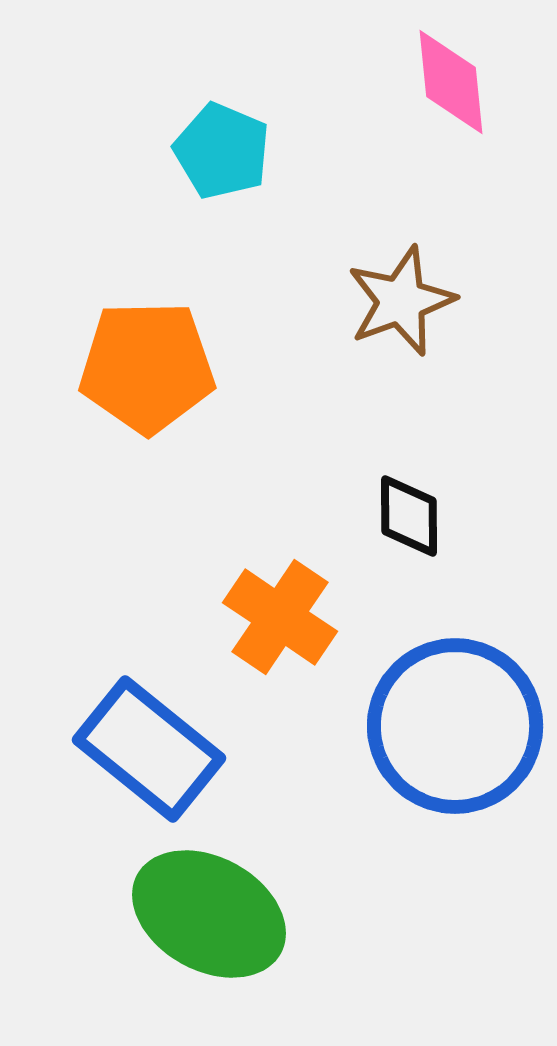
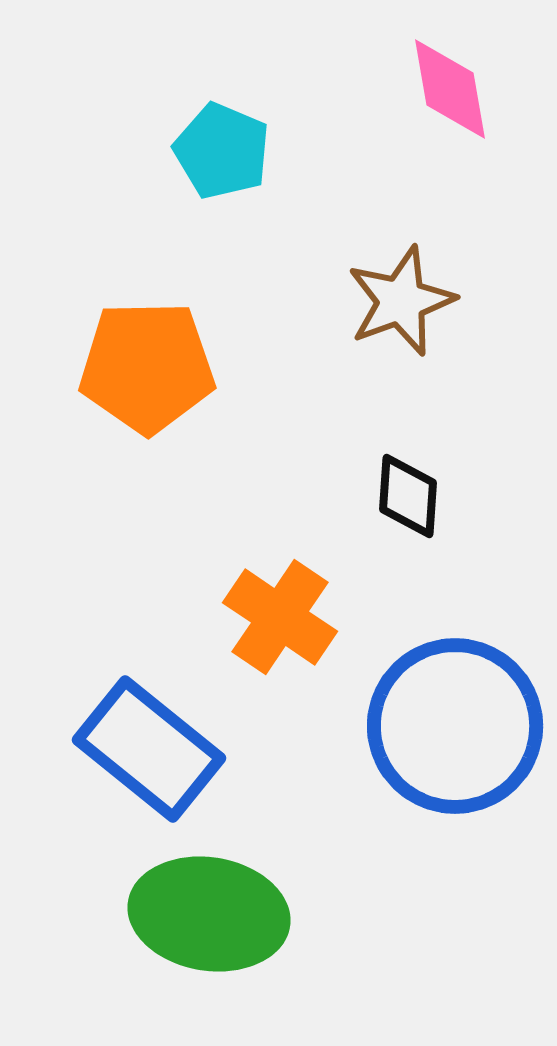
pink diamond: moved 1 px left, 7 px down; rotated 4 degrees counterclockwise
black diamond: moved 1 px left, 20 px up; rotated 4 degrees clockwise
green ellipse: rotated 20 degrees counterclockwise
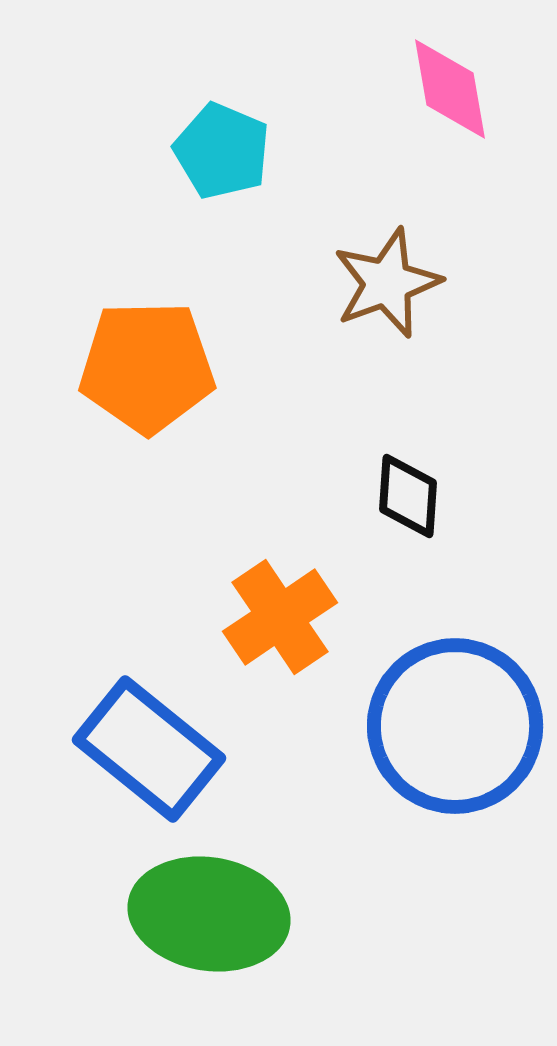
brown star: moved 14 px left, 18 px up
orange cross: rotated 22 degrees clockwise
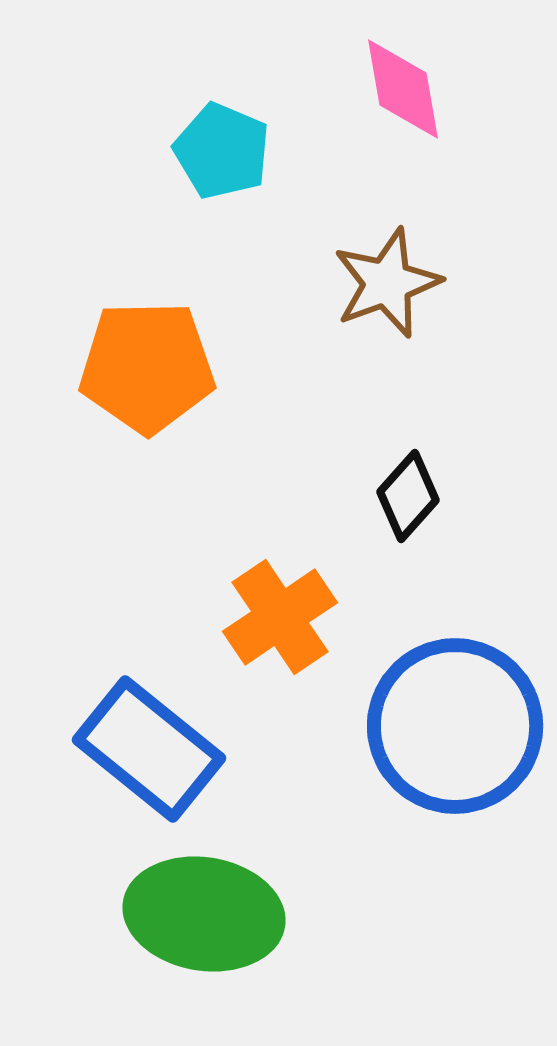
pink diamond: moved 47 px left
black diamond: rotated 38 degrees clockwise
green ellipse: moved 5 px left
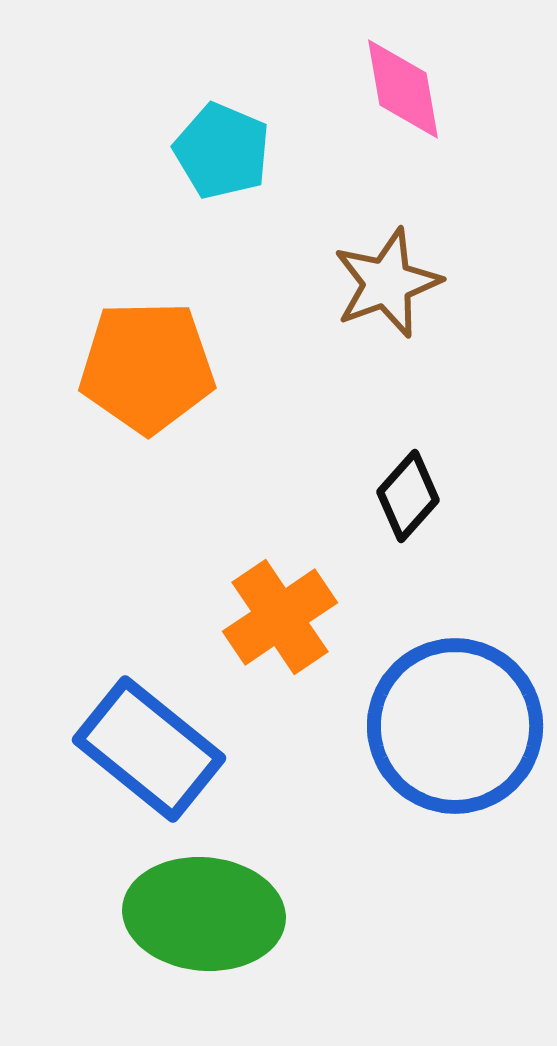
green ellipse: rotated 4 degrees counterclockwise
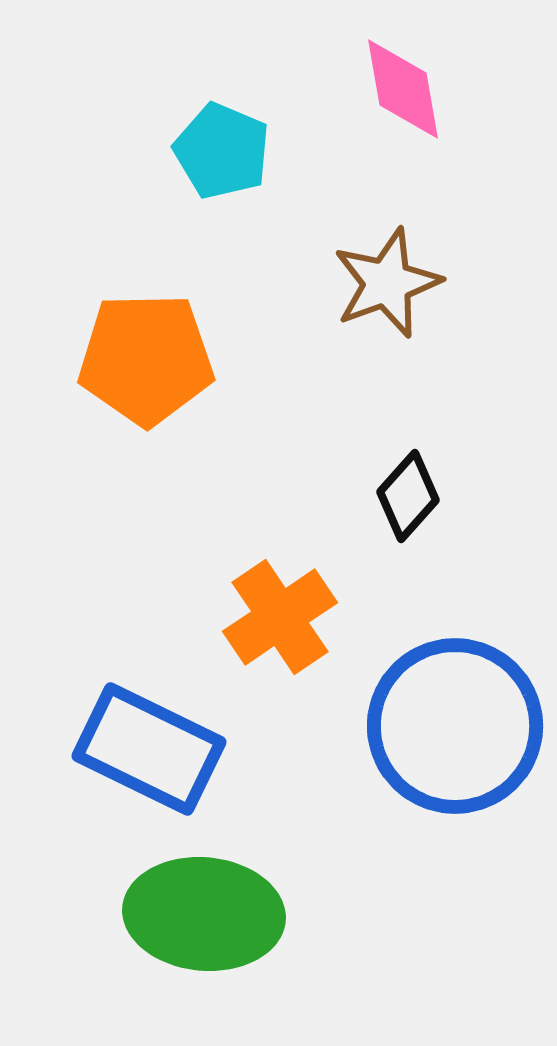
orange pentagon: moved 1 px left, 8 px up
blue rectangle: rotated 13 degrees counterclockwise
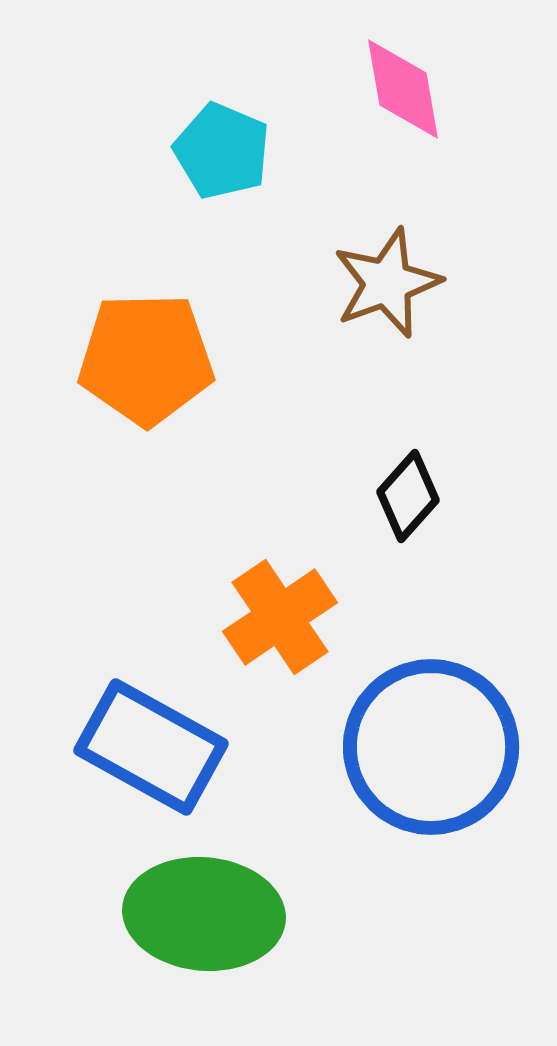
blue circle: moved 24 px left, 21 px down
blue rectangle: moved 2 px right, 2 px up; rotated 3 degrees clockwise
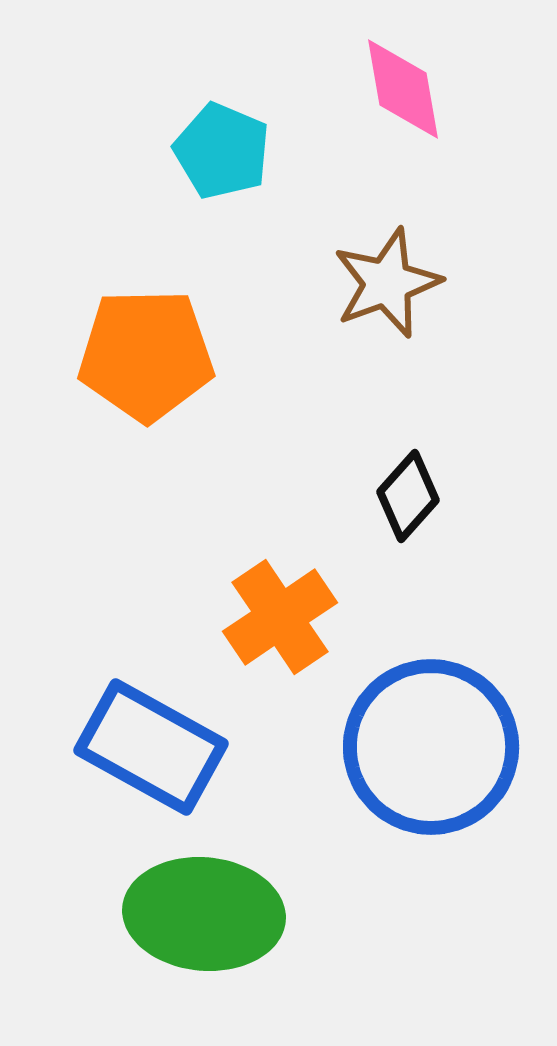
orange pentagon: moved 4 px up
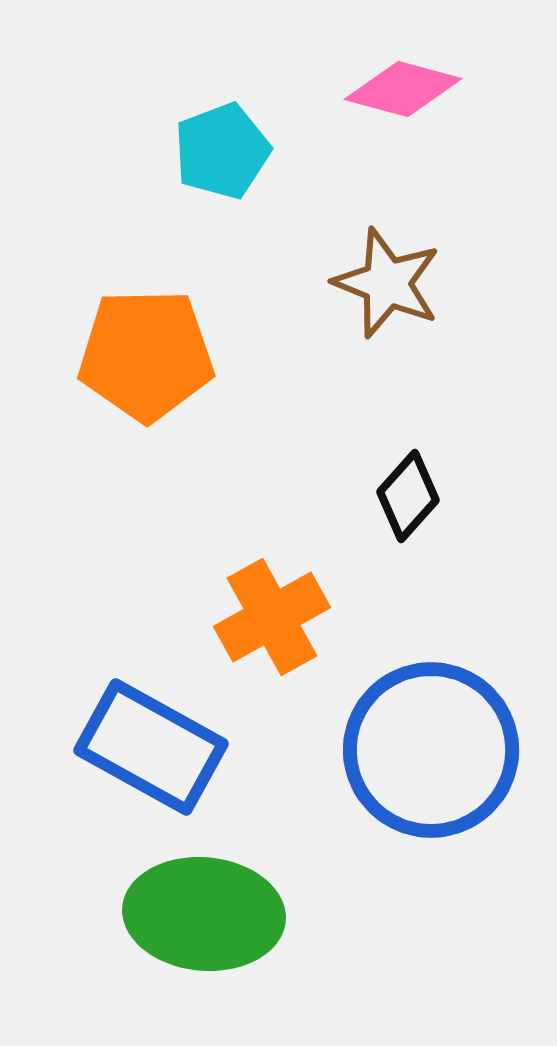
pink diamond: rotated 65 degrees counterclockwise
cyan pentagon: rotated 28 degrees clockwise
brown star: rotated 30 degrees counterclockwise
orange cross: moved 8 px left; rotated 5 degrees clockwise
blue circle: moved 3 px down
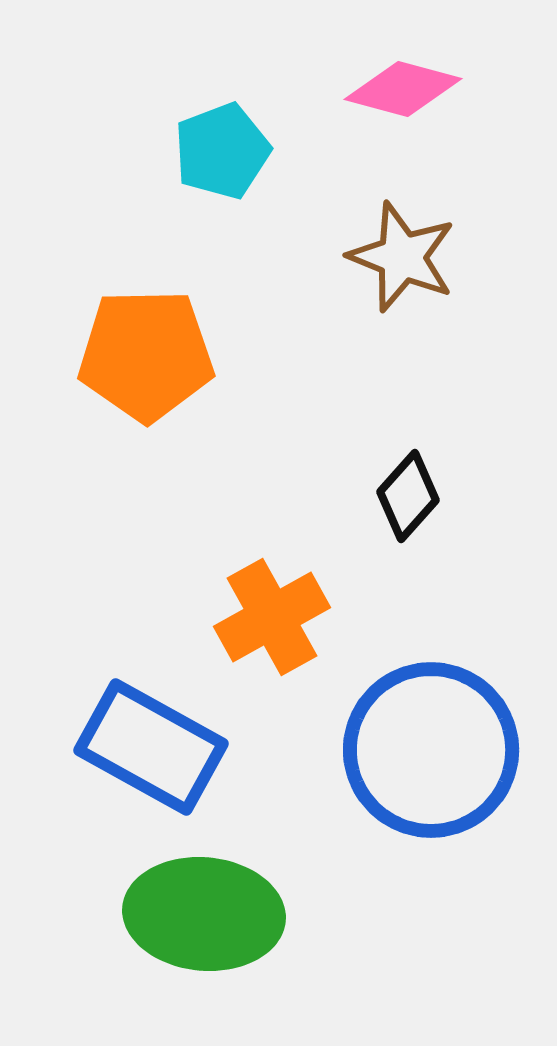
brown star: moved 15 px right, 26 px up
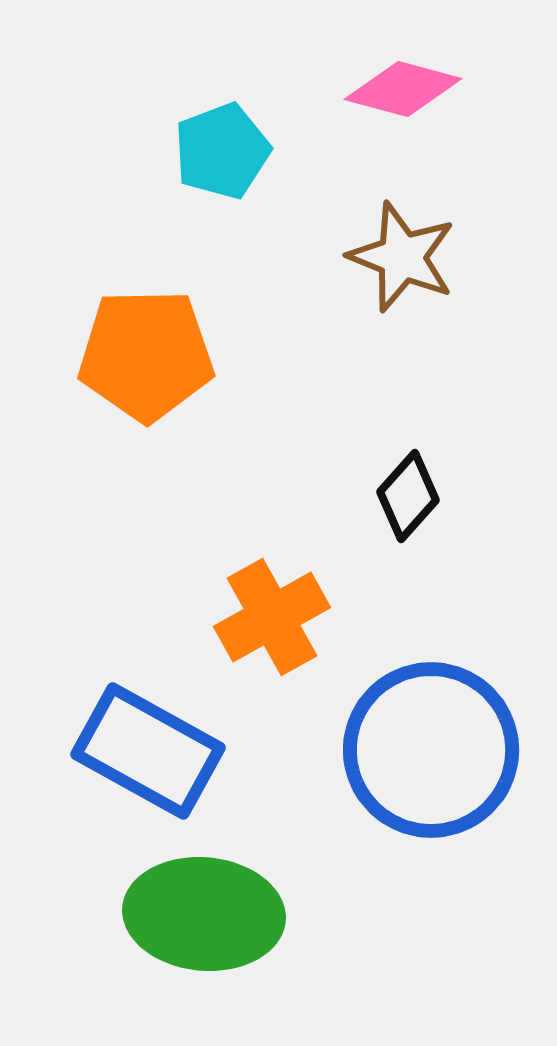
blue rectangle: moved 3 px left, 4 px down
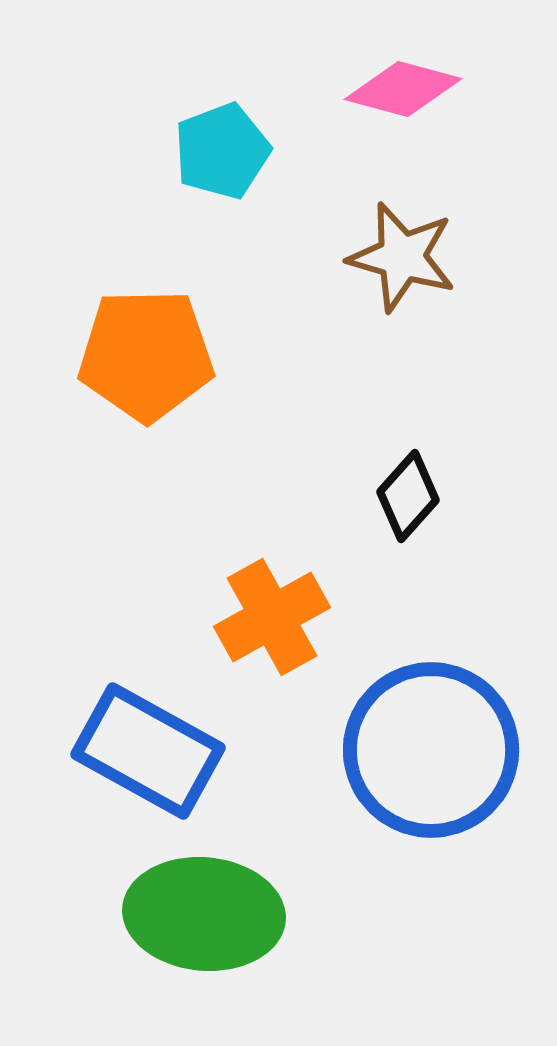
brown star: rotated 6 degrees counterclockwise
